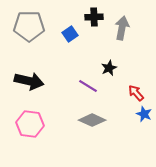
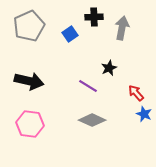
gray pentagon: rotated 24 degrees counterclockwise
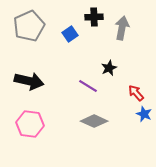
gray diamond: moved 2 px right, 1 px down
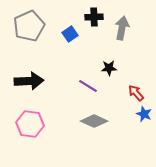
black star: rotated 21 degrees clockwise
black arrow: rotated 16 degrees counterclockwise
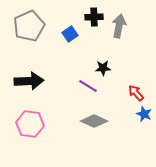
gray arrow: moved 3 px left, 2 px up
black star: moved 6 px left
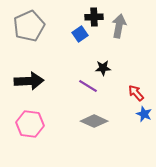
blue square: moved 10 px right
